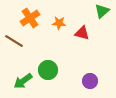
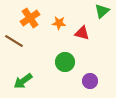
green circle: moved 17 px right, 8 px up
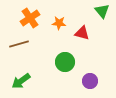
green triangle: rotated 28 degrees counterclockwise
brown line: moved 5 px right, 3 px down; rotated 48 degrees counterclockwise
green arrow: moved 2 px left
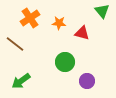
brown line: moved 4 px left; rotated 54 degrees clockwise
purple circle: moved 3 px left
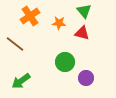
green triangle: moved 18 px left
orange cross: moved 2 px up
purple circle: moved 1 px left, 3 px up
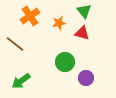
orange star: rotated 16 degrees counterclockwise
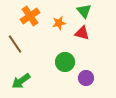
brown line: rotated 18 degrees clockwise
